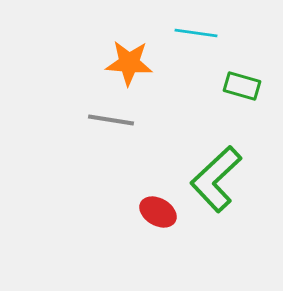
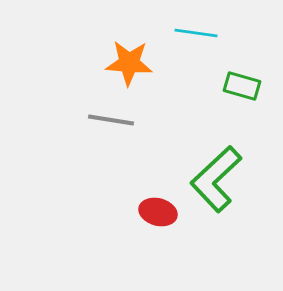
red ellipse: rotated 15 degrees counterclockwise
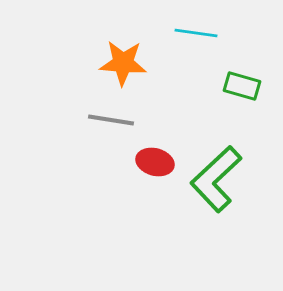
orange star: moved 6 px left
red ellipse: moved 3 px left, 50 px up
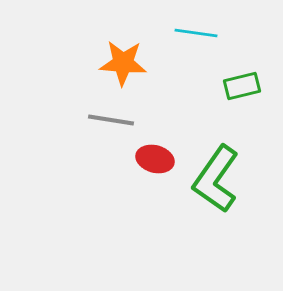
green rectangle: rotated 30 degrees counterclockwise
red ellipse: moved 3 px up
green L-shape: rotated 12 degrees counterclockwise
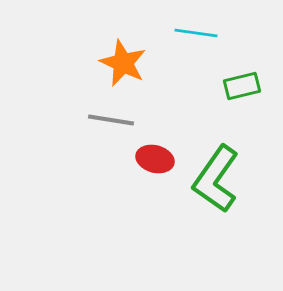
orange star: rotated 21 degrees clockwise
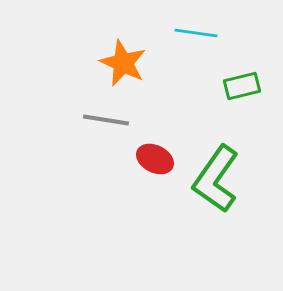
gray line: moved 5 px left
red ellipse: rotated 12 degrees clockwise
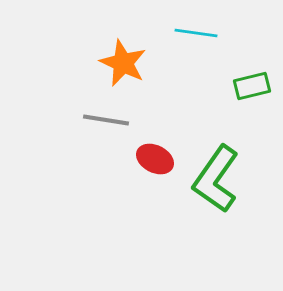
green rectangle: moved 10 px right
